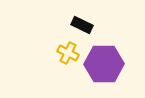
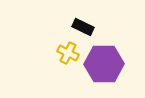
black rectangle: moved 1 px right, 2 px down
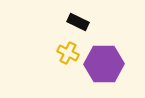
black rectangle: moved 5 px left, 5 px up
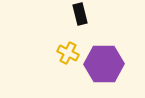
black rectangle: moved 2 px right, 8 px up; rotated 50 degrees clockwise
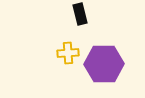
yellow cross: rotated 30 degrees counterclockwise
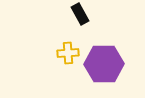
black rectangle: rotated 15 degrees counterclockwise
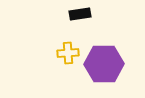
black rectangle: rotated 70 degrees counterclockwise
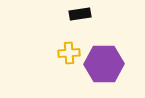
yellow cross: moved 1 px right
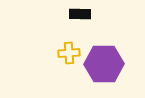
black rectangle: rotated 10 degrees clockwise
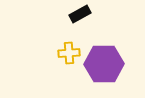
black rectangle: rotated 30 degrees counterclockwise
